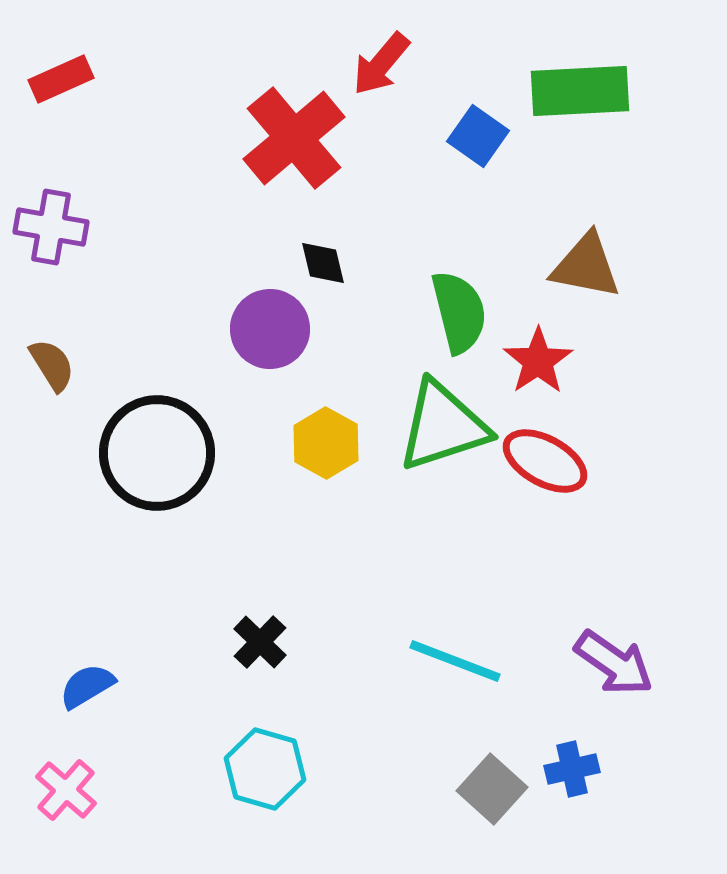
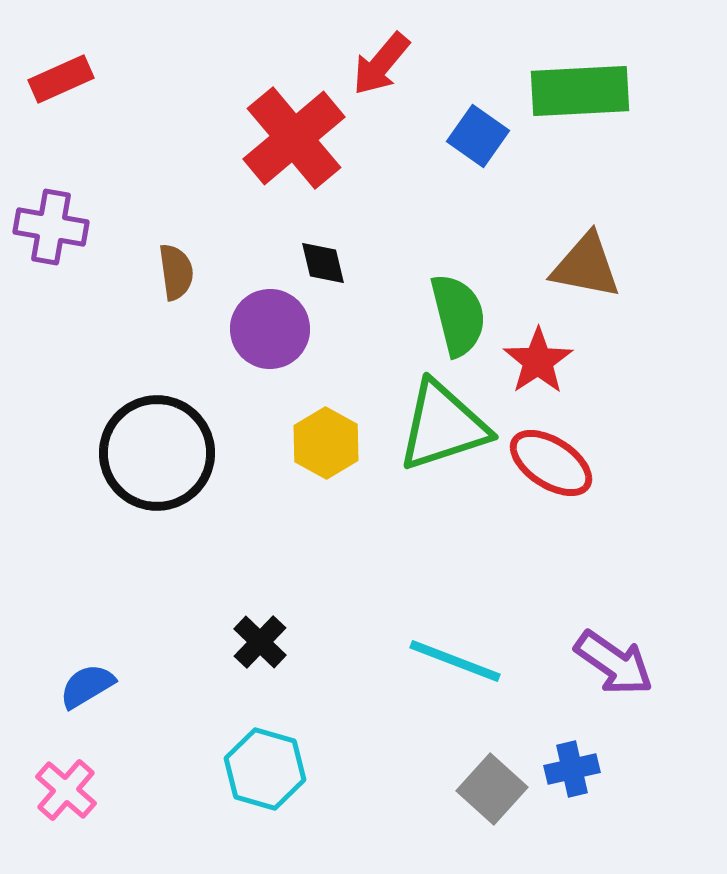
green semicircle: moved 1 px left, 3 px down
brown semicircle: moved 124 px right, 93 px up; rotated 24 degrees clockwise
red ellipse: moved 6 px right, 2 px down; rotated 4 degrees clockwise
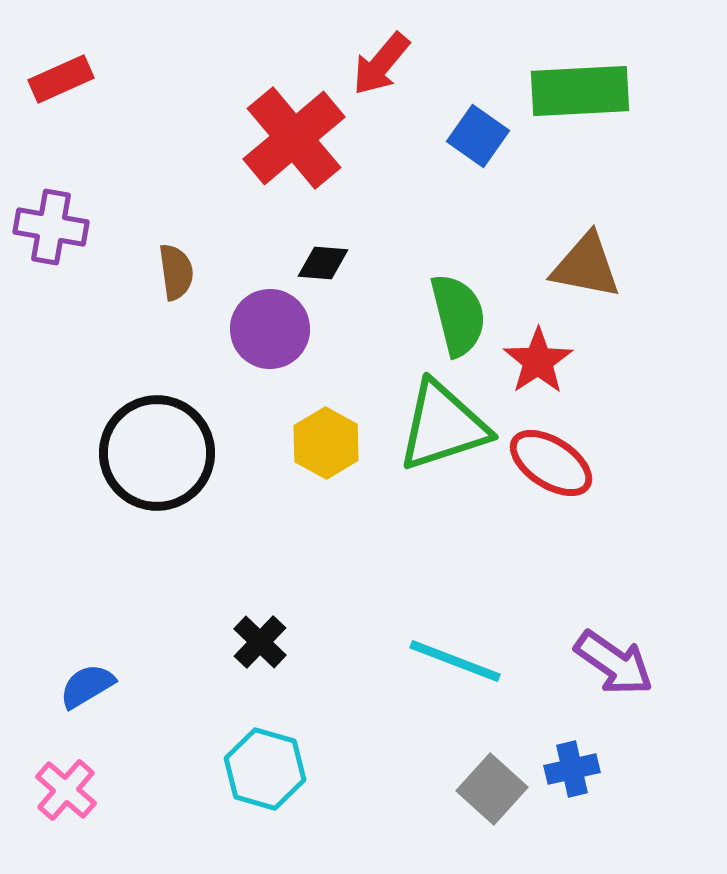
black diamond: rotated 72 degrees counterclockwise
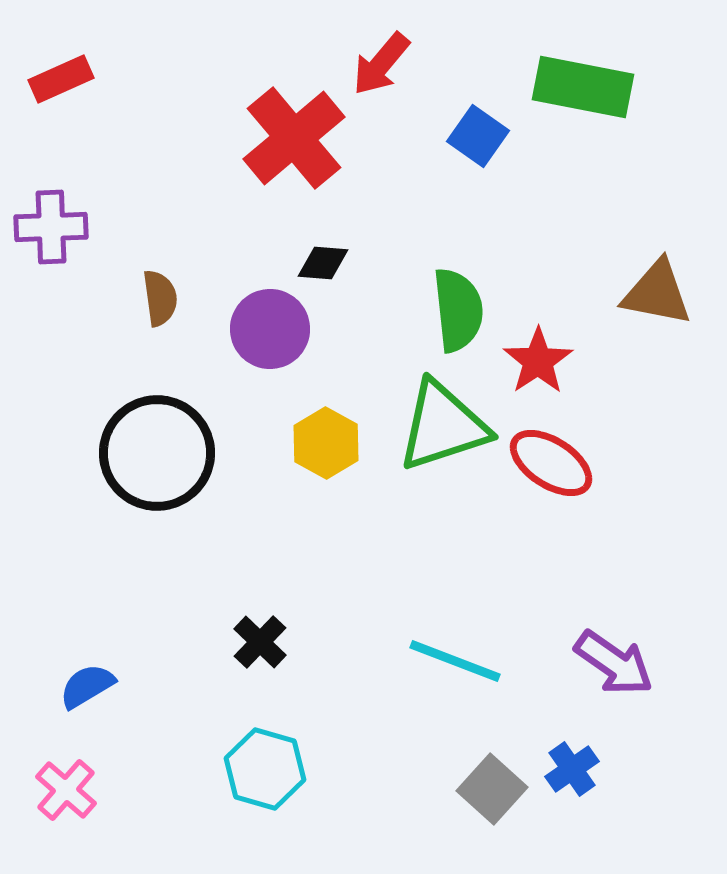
green rectangle: moved 3 px right, 4 px up; rotated 14 degrees clockwise
purple cross: rotated 12 degrees counterclockwise
brown triangle: moved 71 px right, 27 px down
brown semicircle: moved 16 px left, 26 px down
green semicircle: moved 5 px up; rotated 8 degrees clockwise
blue cross: rotated 22 degrees counterclockwise
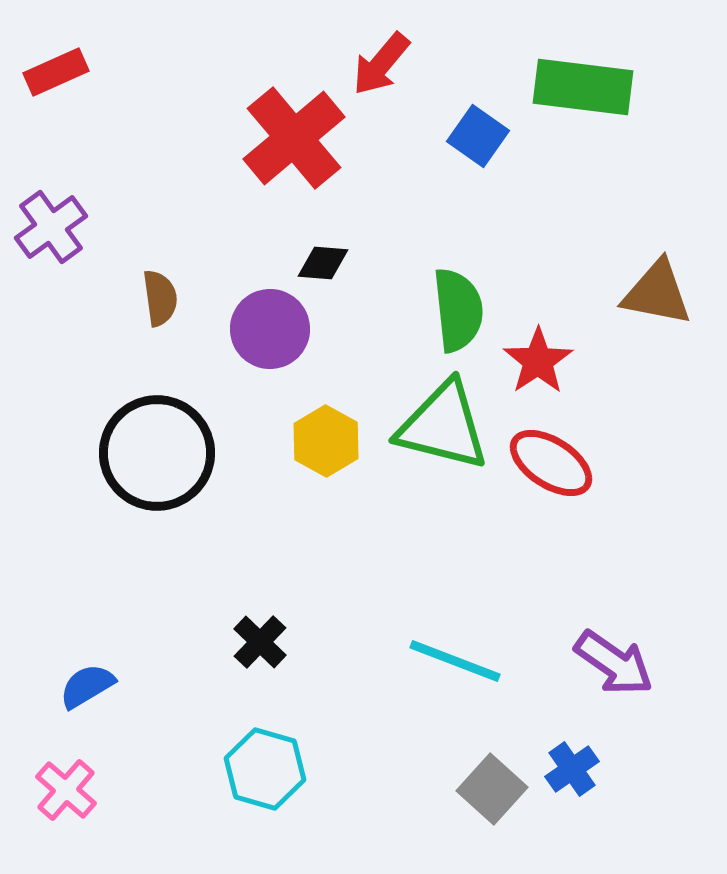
red rectangle: moved 5 px left, 7 px up
green rectangle: rotated 4 degrees counterclockwise
purple cross: rotated 34 degrees counterclockwise
green triangle: rotated 32 degrees clockwise
yellow hexagon: moved 2 px up
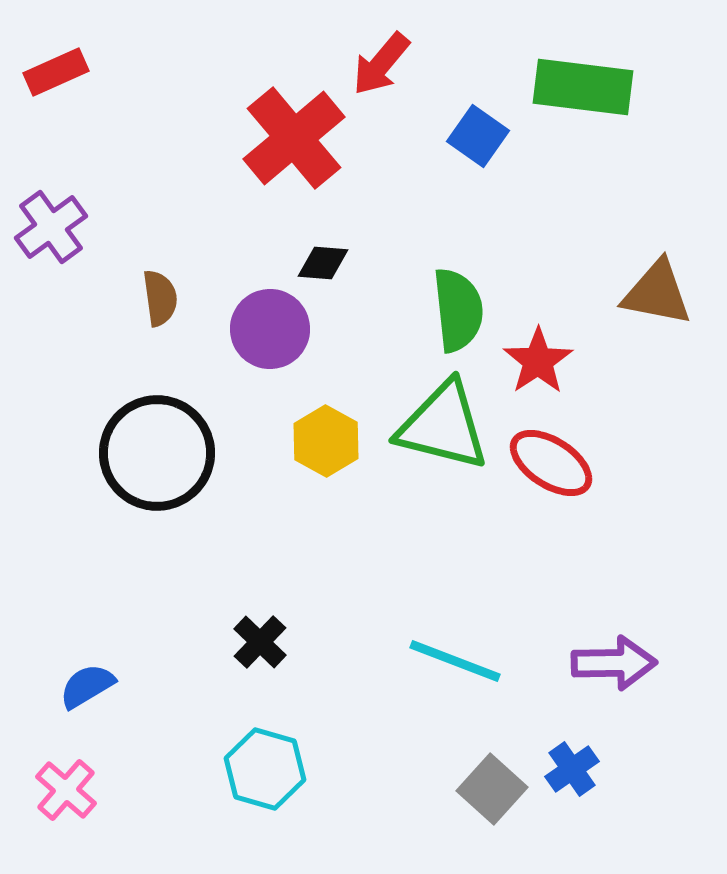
purple arrow: rotated 36 degrees counterclockwise
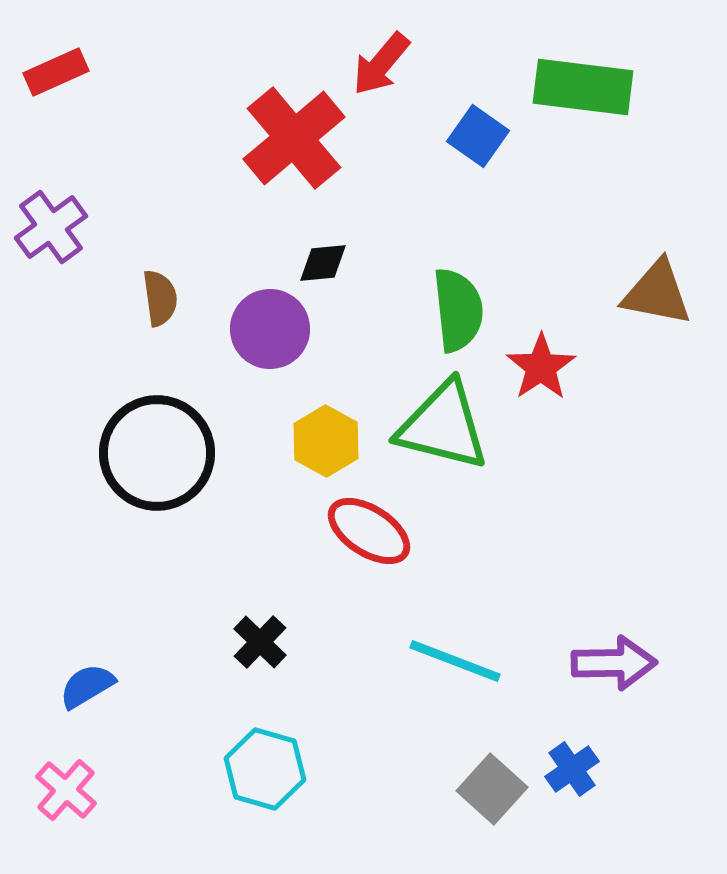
black diamond: rotated 10 degrees counterclockwise
red star: moved 3 px right, 6 px down
red ellipse: moved 182 px left, 68 px down
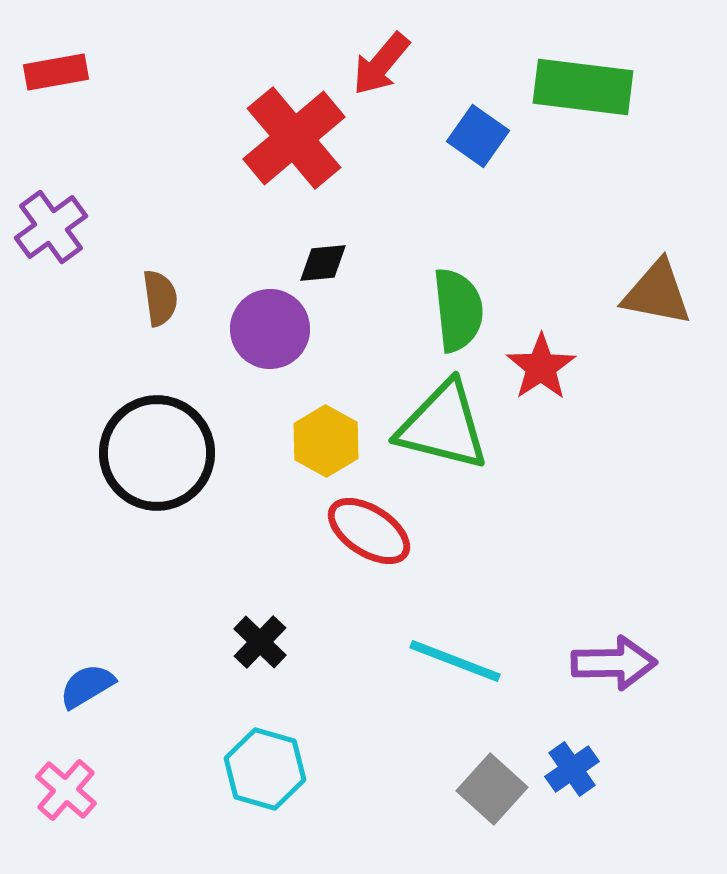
red rectangle: rotated 14 degrees clockwise
